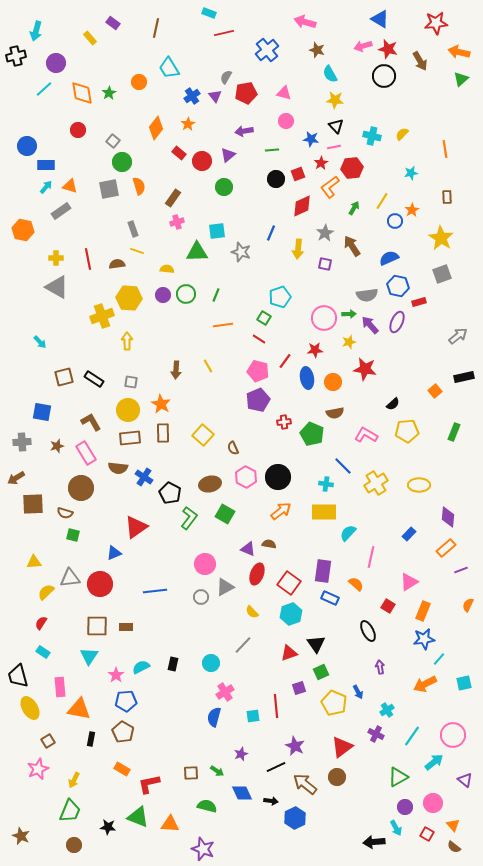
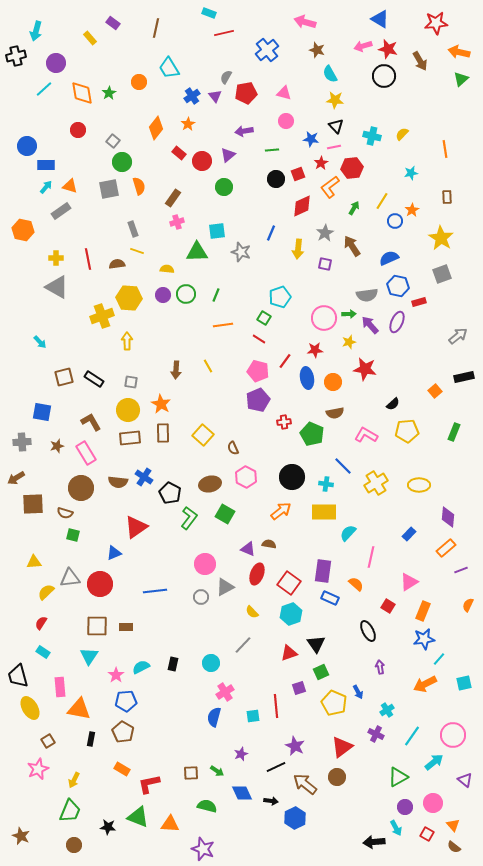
brown semicircle at (118, 468): moved 14 px down
black circle at (278, 477): moved 14 px right
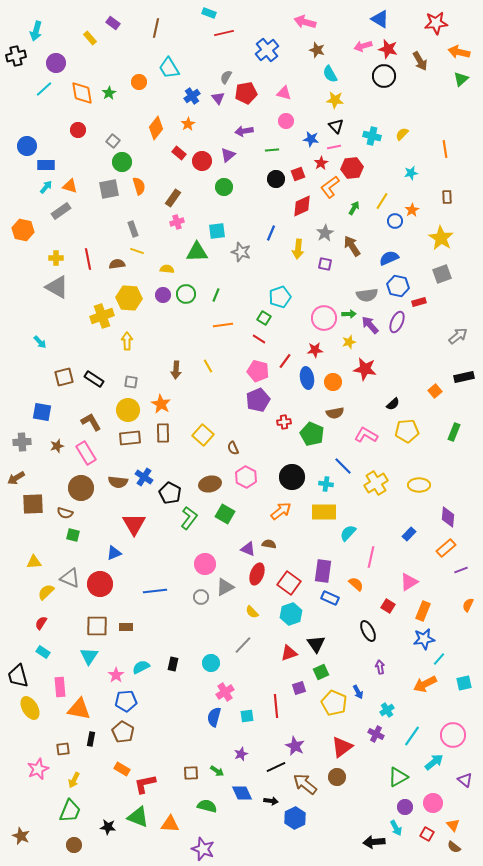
purple triangle at (215, 96): moved 3 px right, 2 px down
red triangle at (136, 527): moved 2 px left, 3 px up; rotated 25 degrees counterclockwise
gray triangle at (70, 578): rotated 30 degrees clockwise
cyan square at (253, 716): moved 6 px left
brown square at (48, 741): moved 15 px right, 8 px down; rotated 24 degrees clockwise
red L-shape at (149, 784): moved 4 px left
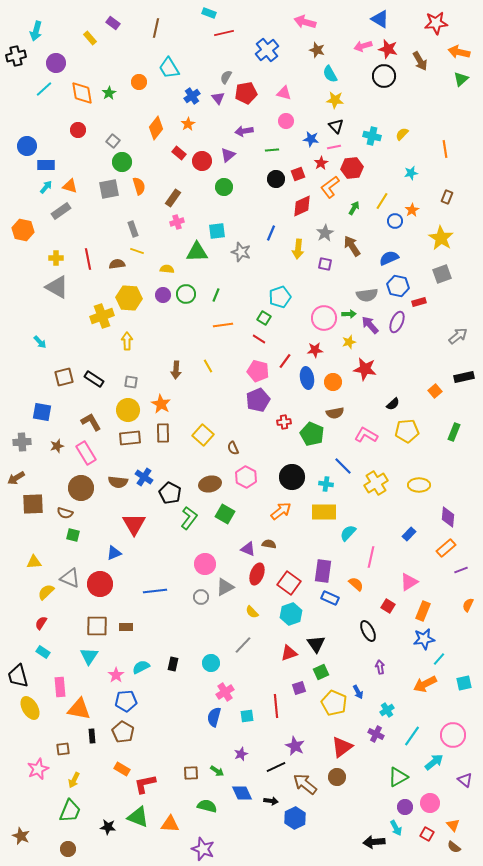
brown rectangle at (447, 197): rotated 24 degrees clockwise
black rectangle at (91, 739): moved 1 px right, 3 px up; rotated 16 degrees counterclockwise
pink circle at (433, 803): moved 3 px left
brown circle at (74, 845): moved 6 px left, 4 px down
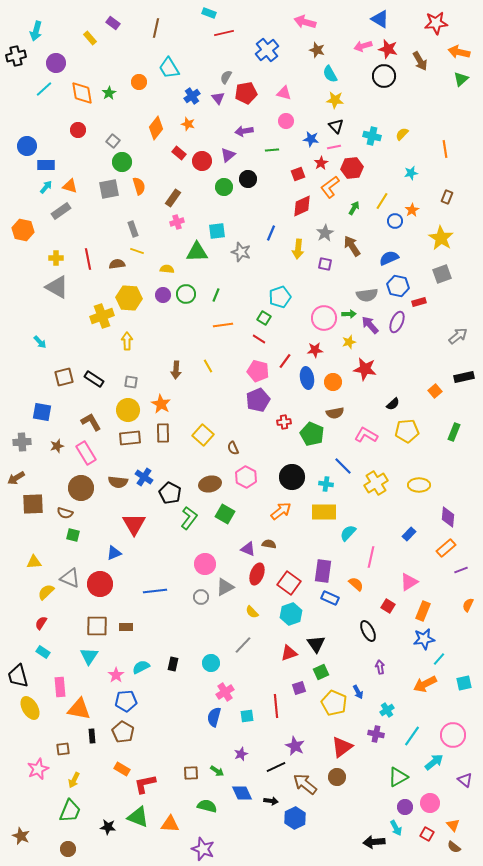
orange star at (188, 124): rotated 24 degrees counterclockwise
black circle at (276, 179): moved 28 px left
purple cross at (376, 734): rotated 14 degrees counterclockwise
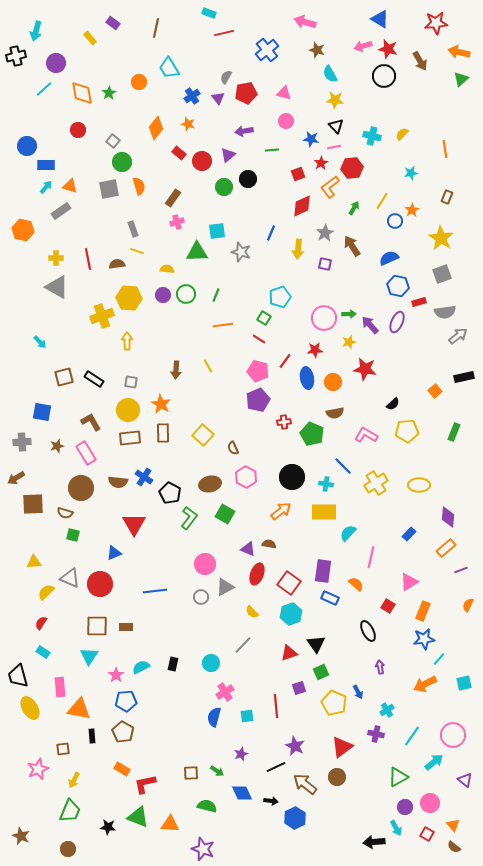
gray semicircle at (367, 295): moved 78 px right, 17 px down
